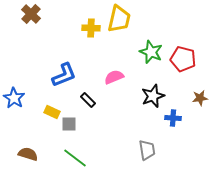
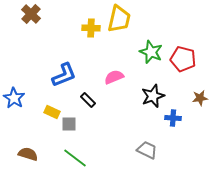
gray trapezoid: rotated 55 degrees counterclockwise
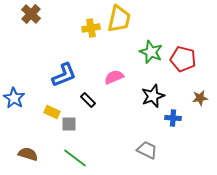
yellow cross: rotated 12 degrees counterclockwise
